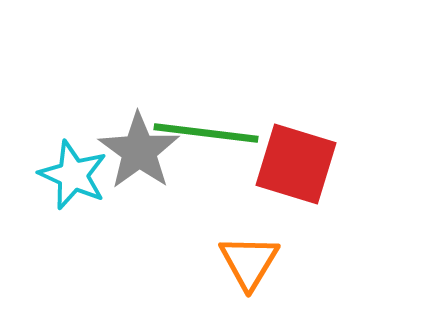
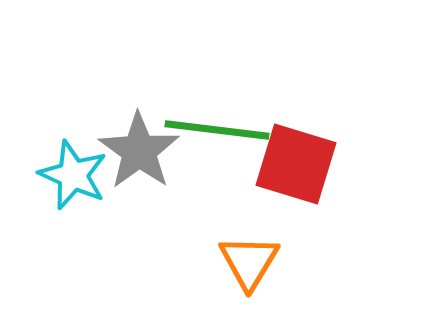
green line: moved 11 px right, 3 px up
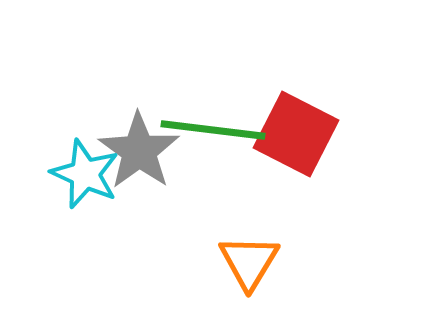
green line: moved 4 px left
red square: moved 30 px up; rotated 10 degrees clockwise
cyan star: moved 12 px right, 1 px up
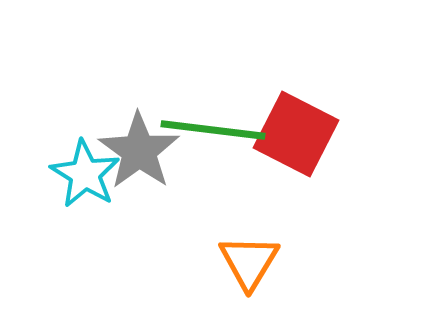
cyan star: rotated 8 degrees clockwise
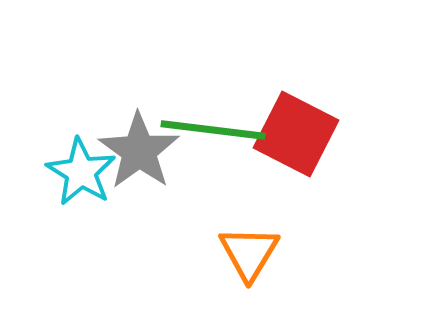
cyan star: moved 4 px left, 2 px up
orange triangle: moved 9 px up
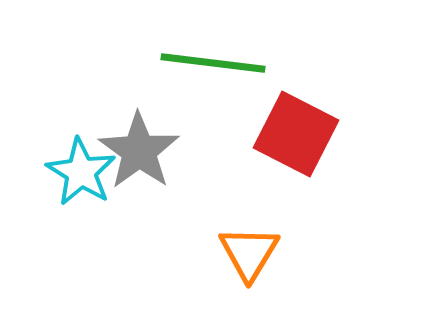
green line: moved 67 px up
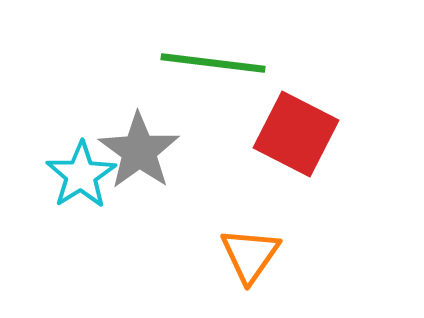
cyan star: moved 3 px down; rotated 8 degrees clockwise
orange triangle: moved 1 px right, 2 px down; rotated 4 degrees clockwise
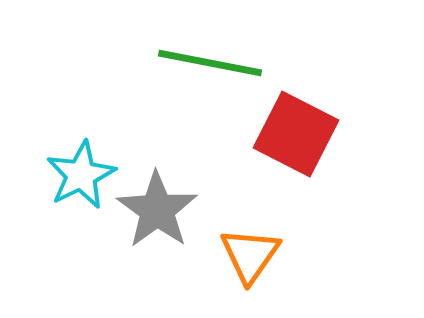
green line: moved 3 px left; rotated 4 degrees clockwise
gray star: moved 18 px right, 59 px down
cyan star: rotated 6 degrees clockwise
